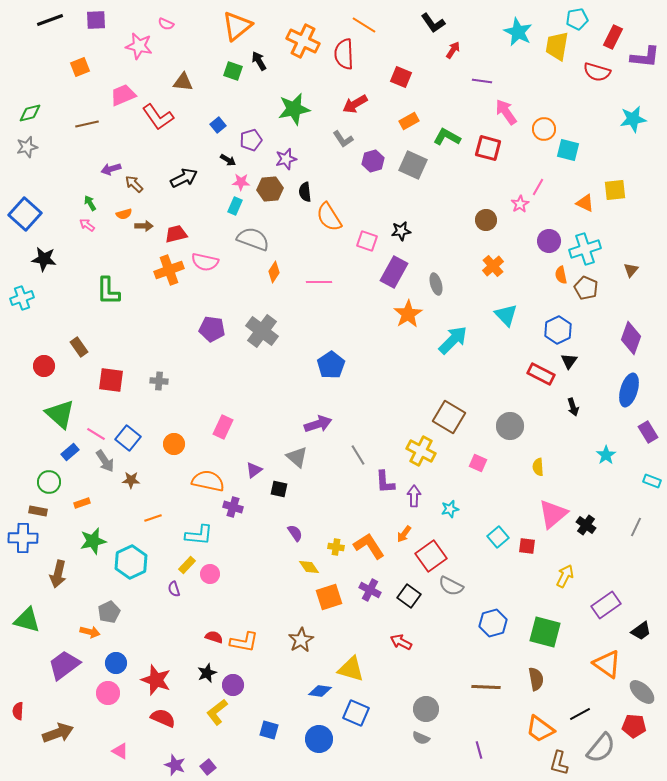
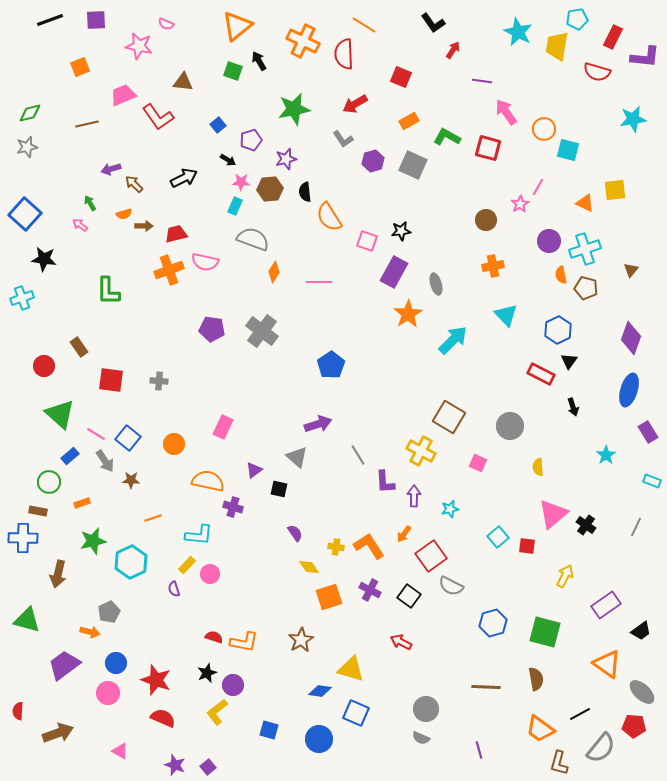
pink arrow at (87, 225): moved 7 px left
orange cross at (493, 266): rotated 30 degrees clockwise
brown pentagon at (586, 288): rotated 10 degrees counterclockwise
blue rectangle at (70, 452): moved 4 px down
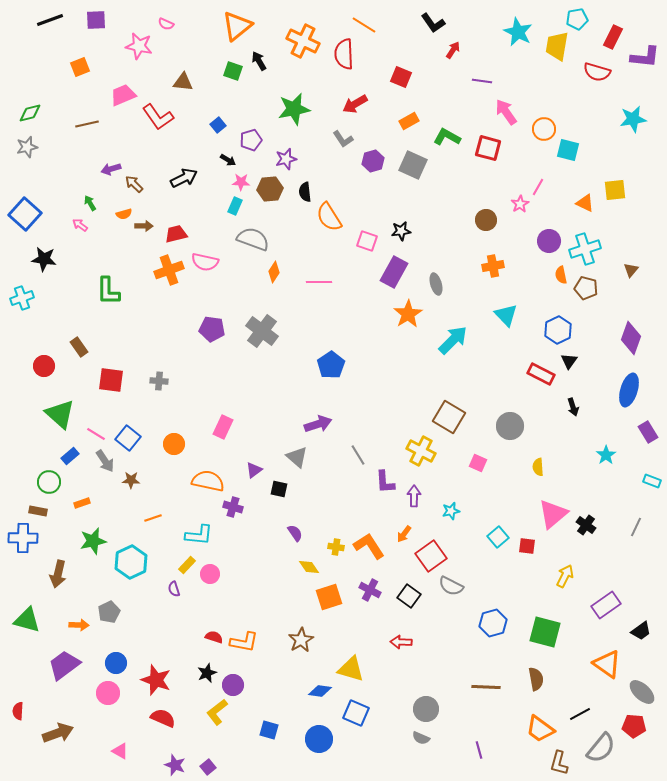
cyan star at (450, 509): moved 1 px right, 2 px down
orange arrow at (90, 632): moved 11 px left, 7 px up; rotated 12 degrees counterclockwise
red arrow at (401, 642): rotated 25 degrees counterclockwise
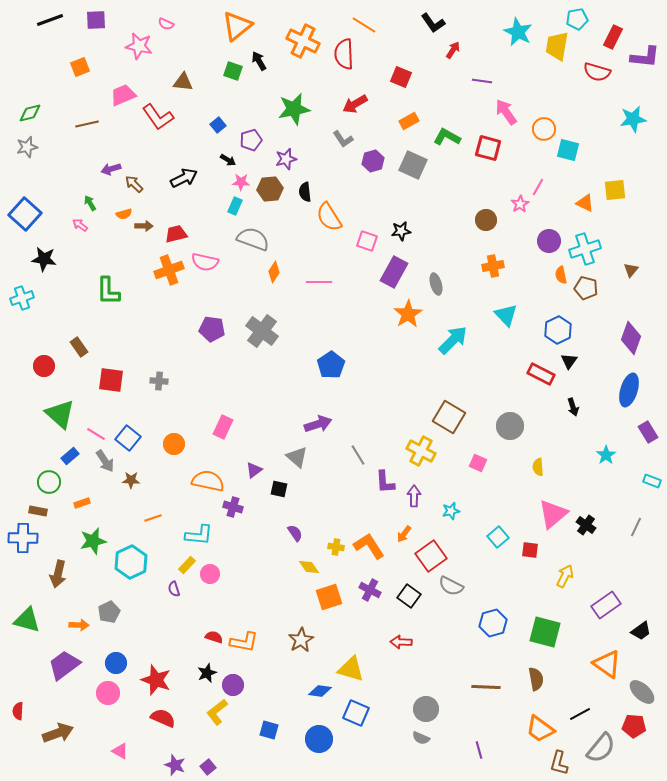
red square at (527, 546): moved 3 px right, 4 px down
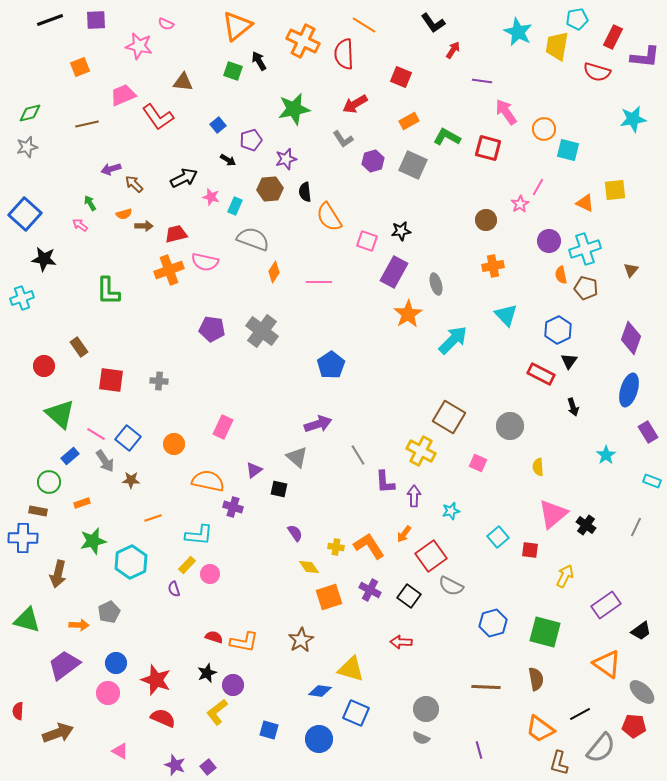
pink star at (241, 182): moved 30 px left, 15 px down; rotated 12 degrees clockwise
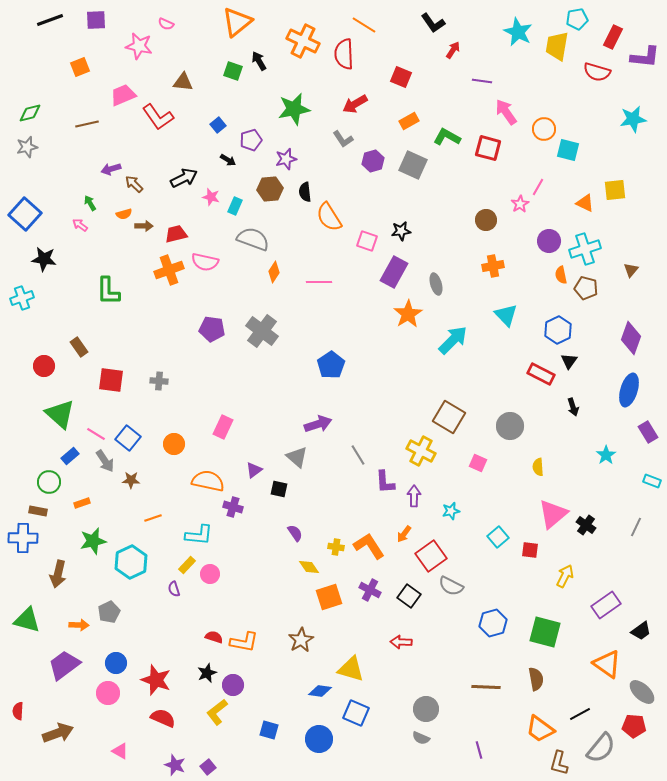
orange triangle at (237, 26): moved 4 px up
